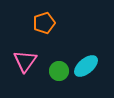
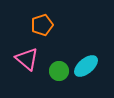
orange pentagon: moved 2 px left, 2 px down
pink triangle: moved 2 px right, 2 px up; rotated 25 degrees counterclockwise
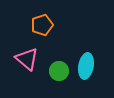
cyan ellipse: rotated 40 degrees counterclockwise
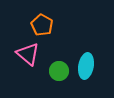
orange pentagon: rotated 25 degrees counterclockwise
pink triangle: moved 1 px right, 5 px up
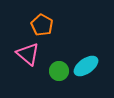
cyan ellipse: rotated 45 degrees clockwise
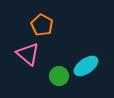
green circle: moved 5 px down
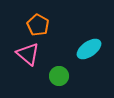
orange pentagon: moved 4 px left
cyan ellipse: moved 3 px right, 17 px up
